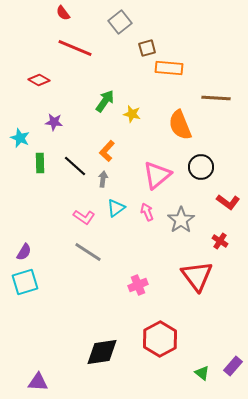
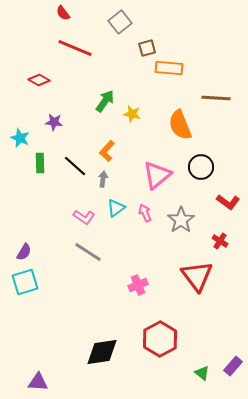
pink arrow: moved 2 px left, 1 px down
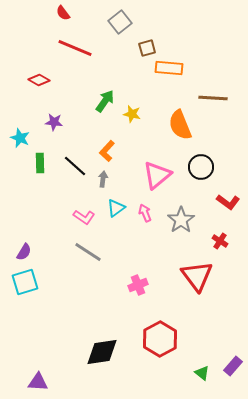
brown line: moved 3 px left
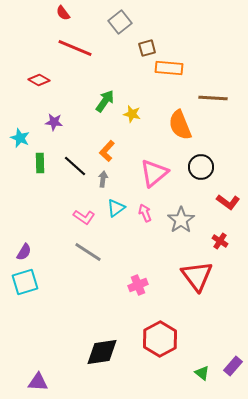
pink triangle: moved 3 px left, 2 px up
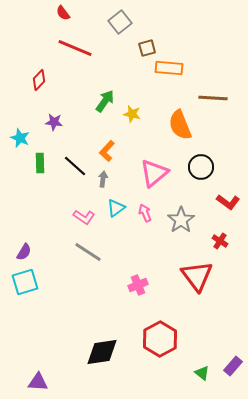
red diamond: rotated 75 degrees counterclockwise
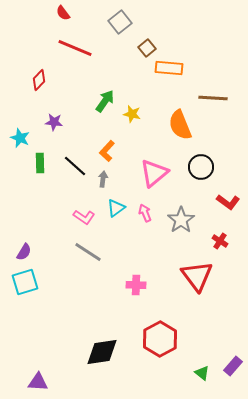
brown square: rotated 24 degrees counterclockwise
pink cross: moved 2 px left; rotated 24 degrees clockwise
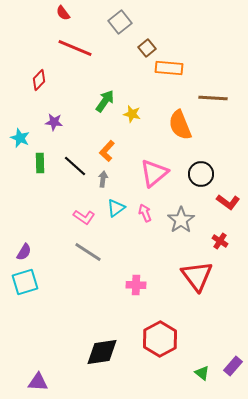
black circle: moved 7 px down
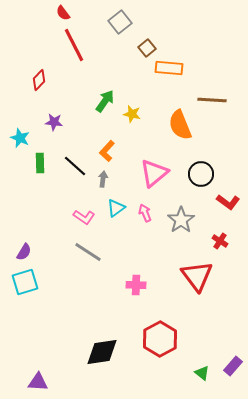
red line: moved 1 px left, 3 px up; rotated 40 degrees clockwise
brown line: moved 1 px left, 2 px down
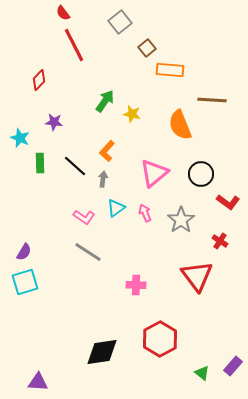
orange rectangle: moved 1 px right, 2 px down
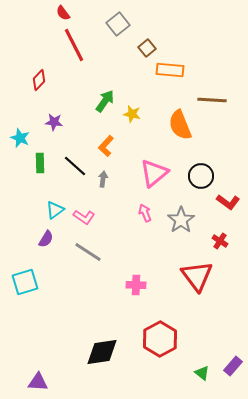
gray square: moved 2 px left, 2 px down
orange L-shape: moved 1 px left, 5 px up
black circle: moved 2 px down
cyan triangle: moved 61 px left, 2 px down
purple semicircle: moved 22 px right, 13 px up
